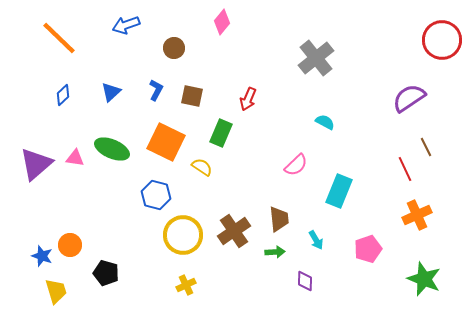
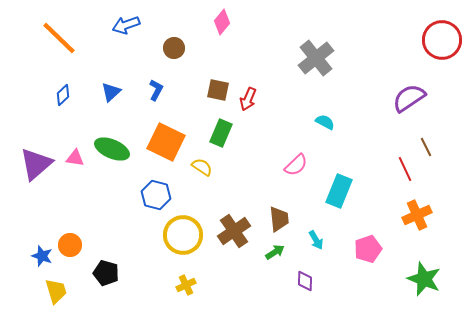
brown square: moved 26 px right, 6 px up
green arrow: rotated 30 degrees counterclockwise
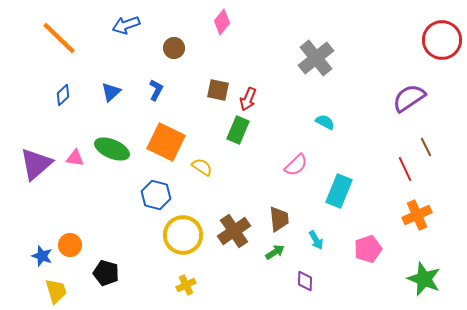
green rectangle: moved 17 px right, 3 px up
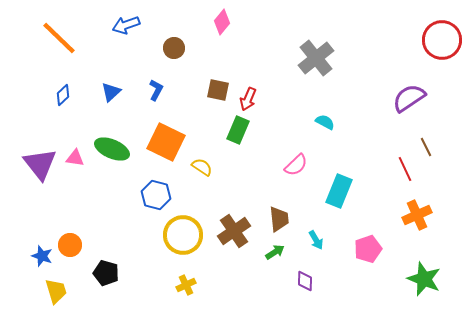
purple triangle: moved 4 px right; rotated 27 degrees counterclockwise
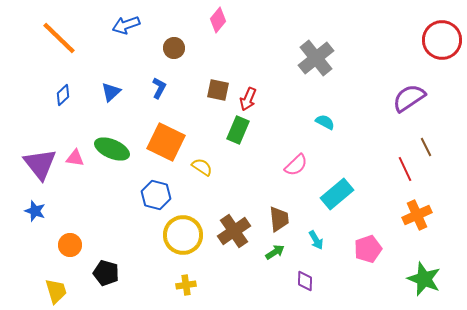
pink diamond: moved 4 px left, 2 px up
blue L-shape: moved 3 px right, 2 px up
cyan rectangle: moved 2 px left, 3 px down; rotated 28 degrees clockwise
blue star: moved 7 px left, 45 px up
yellow cross: rotated 18 degrees clockwise
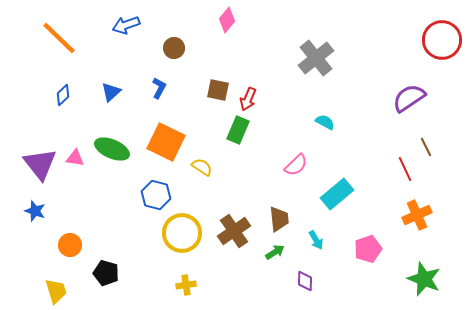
pink diamond: moved 9 px right
yellow circle: moved 1 px left, 2 px up
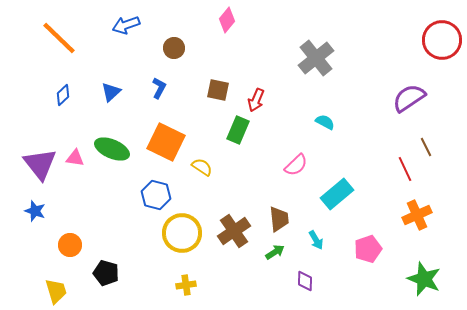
red arrow: moved 8 px right, 1 px down
